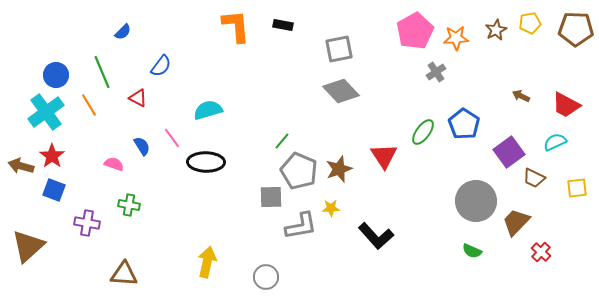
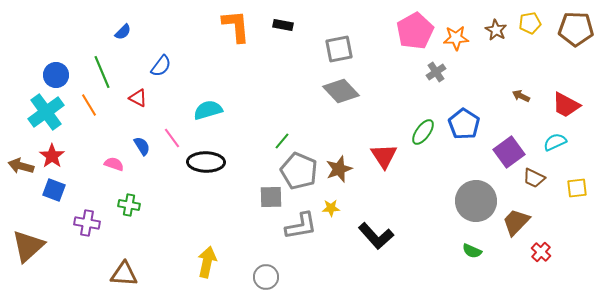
brown star at (496, 30): rotated 15 degrees counterclockwise
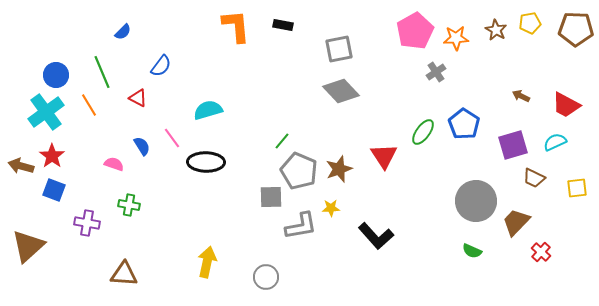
purple square at (509, 152): moved 4 px right, 7 px up; rotated 20 degrees clockwise
